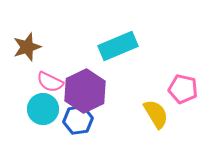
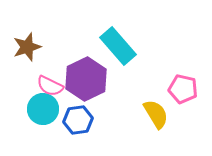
cyan rectangle: rotated 72 degrees clockwise
pink semicircle: moved 4 px down
purple hexagon: moved 1 px right, 12 px up
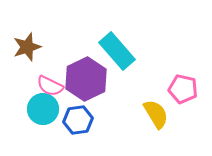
cyan rectangle: moved 1 px left, 5 px down
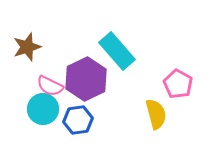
pink pentagon: moved 5 px left, 5 px up; rotated 16 degrees clockwise
yellow semicircle: rotated 16 degrees clockwise
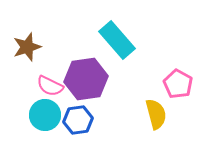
cyan rectangle: moved 11 px up
purple hexagon: rotated 18 degrees clockwise
cyan circle: moved 2 px right, 6 px down
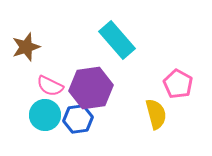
brown star: moved 1 px left
purple hexagon: moved 5 px right, 9 px down
blue hexagon: moved 1 px up
